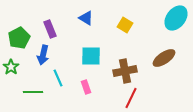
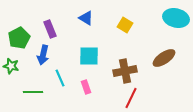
cyan ellipse: rotated 65 degrees clockwise
cyan square: moved 2 px left
green star: moved 1 px up; rotated 21 degrees counterclockwise
cyan line: moved 2 px right
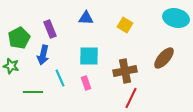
blue triangle: rotated 28 degrees counterclockwise
brown ellipse: rotated 15 degrees counterclockwise
pink rectangle: moved 4 px up
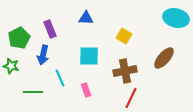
yellow square: moved 1 px left, 11 px down
pink rectangle: moved 7 px down
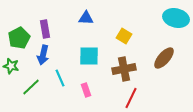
purple rectangle: moved 5 px left; rotated 12 degrees clockwise
brown cross: moved 1 px left, 2 px up
green line: moved 2 px left, 5 px up; rotated 42 degrees counterclockwise
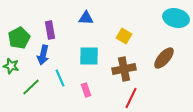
purple rectangle: moved 5 px right, 1 px down
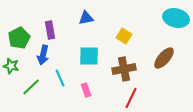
blue triangle: rotated 14 degrees counterclockwise
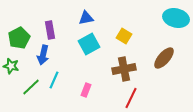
cyan square: moved 12 px up; rotated 30 degrees counterclockwise
cyan line: moved 6 px left, 2 px down; rotated 48 degrees clockwise
pink rectangle: rotated 40 degrees clockwise
